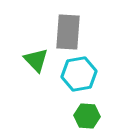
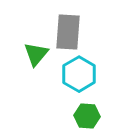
green triangle: moved 6 px up; rotated 24 degrees clockwise
cyan hexagon: rotated 20 degrees counterclockwise
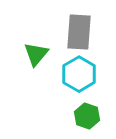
gray rectangle: moved 11 px right
green hexagon: rotated 15 degrees clockwise
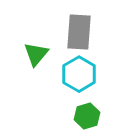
green hexagon: rotated 25 degrees clockwise
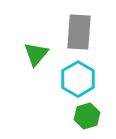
cyan hexagon: moved 1 px left, 5 px down
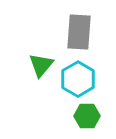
green triangle: moved 5 px right, 11 px down
green hexagon: rotated 15 degrees clockwise
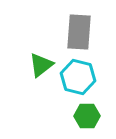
green triangle: rotated 12 degrees clockwise
cyan hexagon: moved 2 px up; rotated 16 degrees counterclockwise
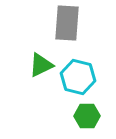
gray rectangle: moved 12 px left, 9 px up
green triangle: rotated 12 degrees clockwise
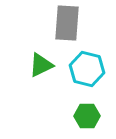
cyan hexagon: moved 9 px right, 8 px up
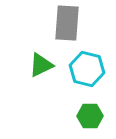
green hexagon: moved 3 px right
